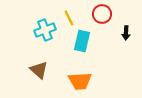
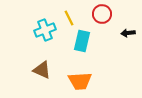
black arrow: moved 2 px right; rotated 80 degrees clockwise
brown triangle: moved 3 px right; rotated 18 degrees counterclockwise
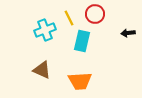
red circle: moved 7 px left
